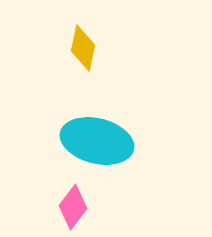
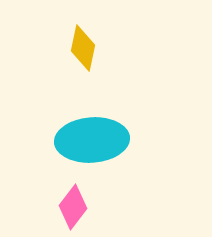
cyan ellipse: moved 5 px left, 1 px up; rotated 18 degrees counterclockwise
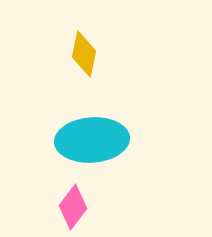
yellow diamond: moved 1 px right, 6 px down
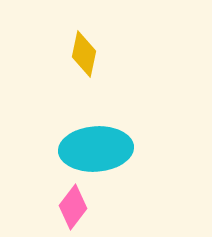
cyan ellipse: moved 4 px right, 9 px down
